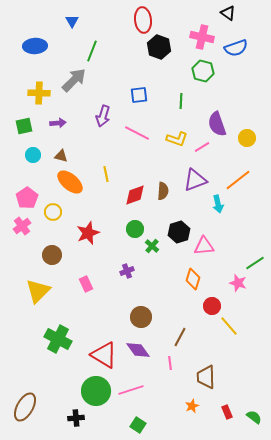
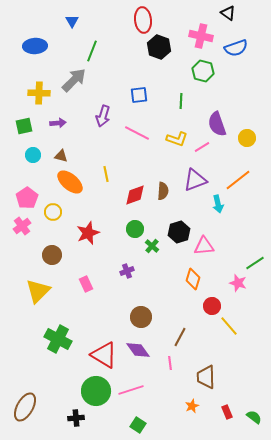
pink cross at (202, 37): moved 1 px left, 1 px up
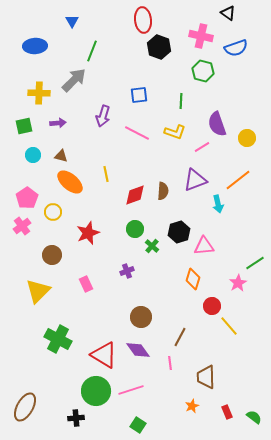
yellow L-shape at (177, 139): moved 2 px left, 7 px up
pink star at (238, 283): rotated 24 degrees clockwise
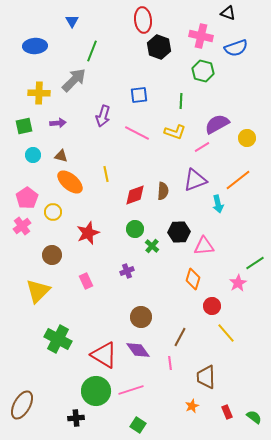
black triangle at (228, 13): rotated 14 degrees counterclockwise
purple semicircle at (217, 124): rotated 80 degrees clockwise
black hexagon at (179, 232): rotated 15 degrees clockwise
pink rectangle at (86, 284): moved 3 px up
yellow line at (229, 326): moved 3 px left, 7 px down
brown ellipse at (25, 407): moved 3 px left, 2 px up
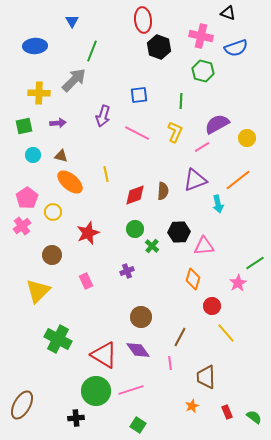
yellow L-shape at (175, 132): rotated 85 degrees counterclockwise
